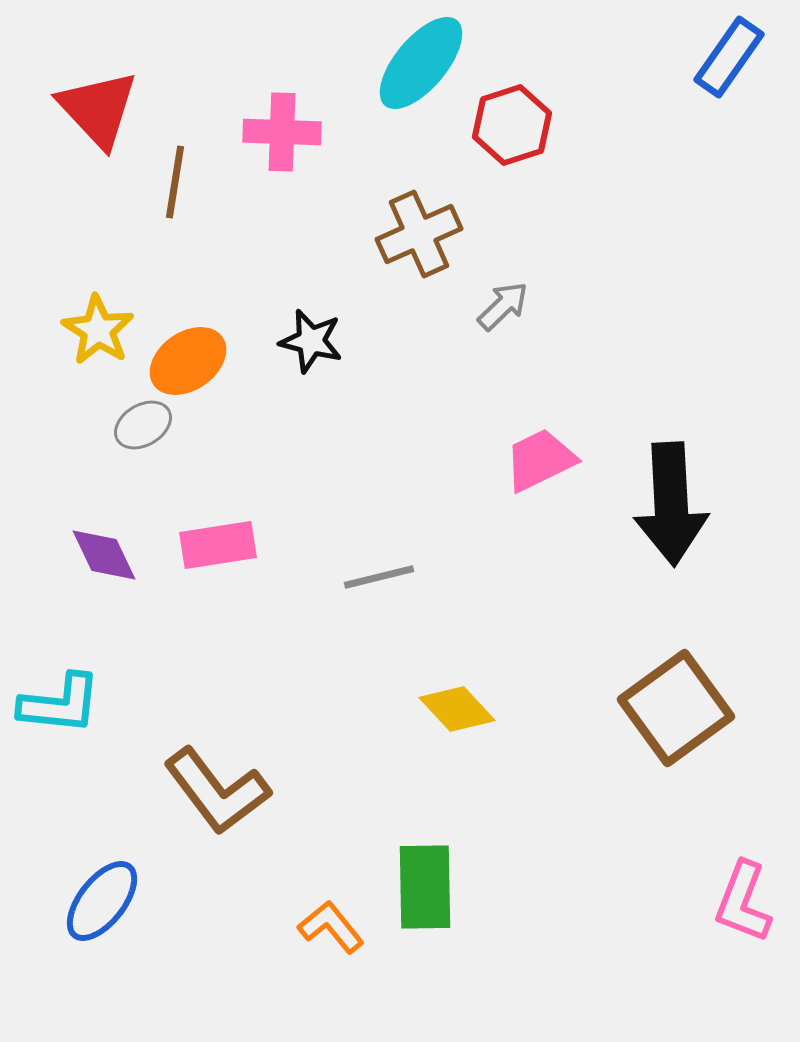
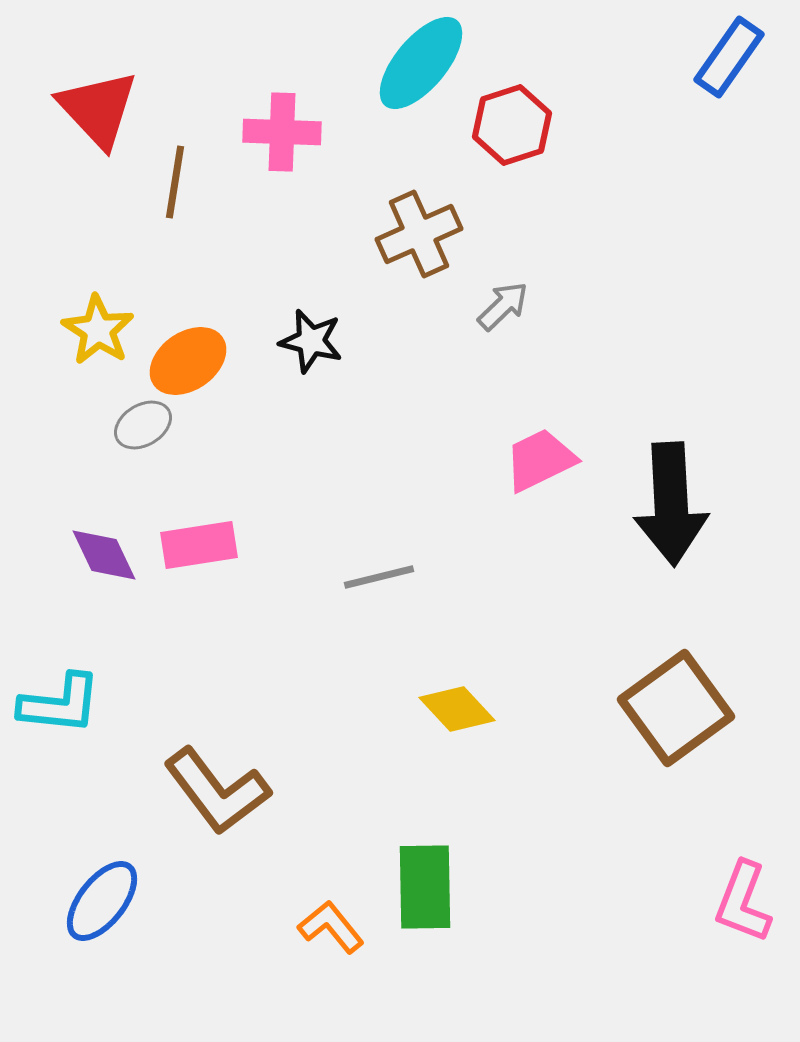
pink rectangle: moved 19 px left
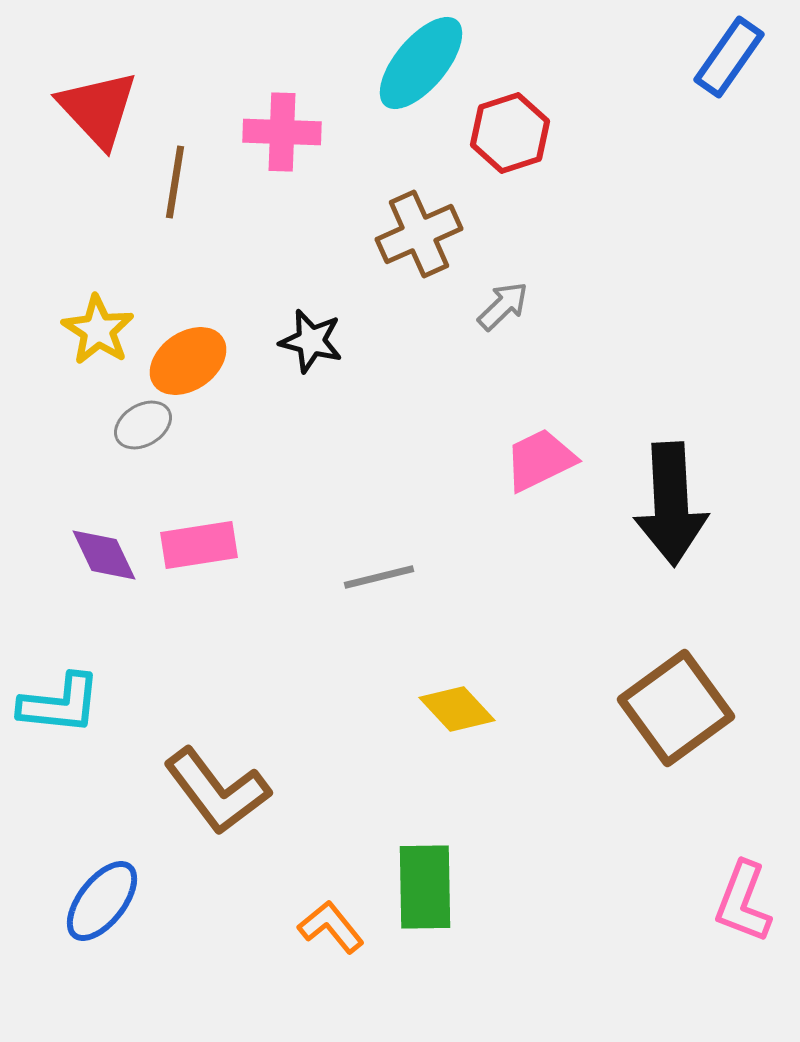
red hexagon: moved 2 px left, 8 px down
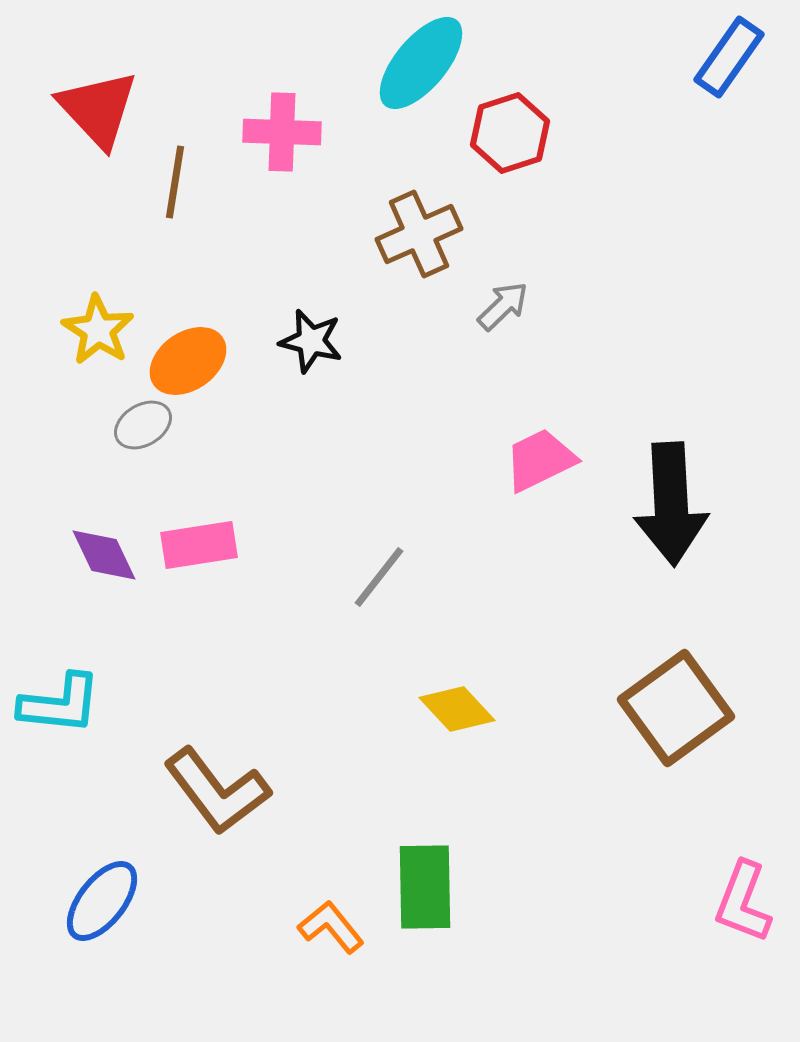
gray line: rotated 38 degrees counterclockwise
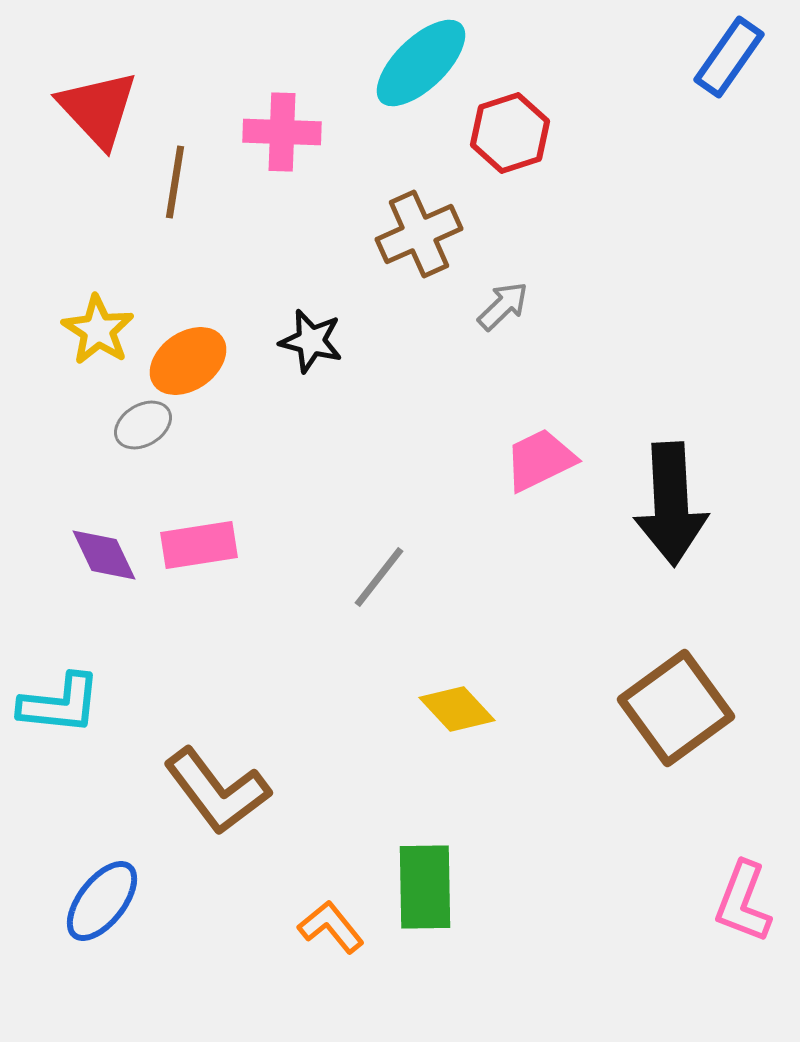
cyan ellipse: rotated 6 degrees clockwise
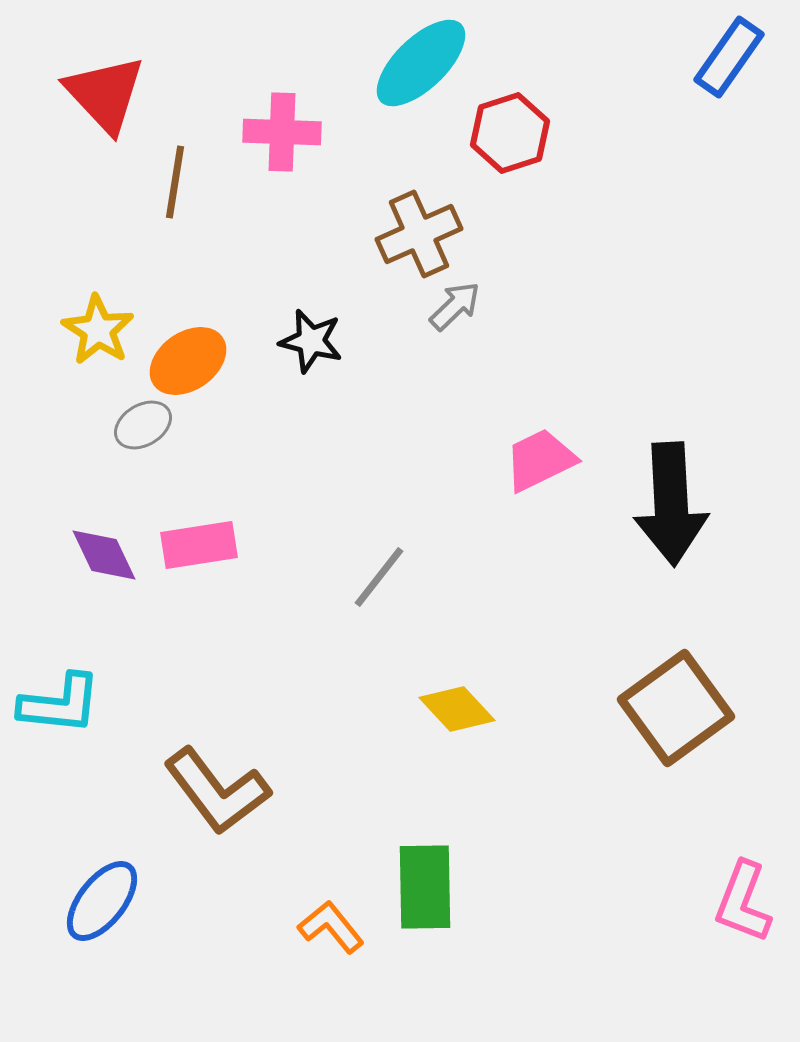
red triangle: moved 7 px right, 15 px up
gray arrow: moved 48 px left
